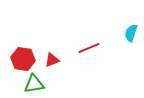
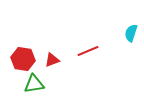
red line: moved 1 px left, 3 px down
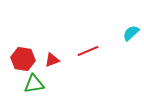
cyan semicircle: rotated 30 degrees clockwise
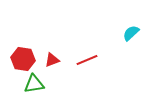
red line: moved 1 px left, 9 px down
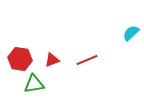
red hexagon: moved 3 px left
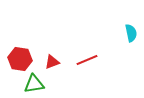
cyan semicircle: rotated 120 degrees clockwise
red triangle: moved 2 px down
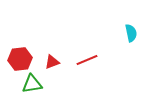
red hexagon: rotated 15 degrees counterclockwise
green triangle: moved 2 px left
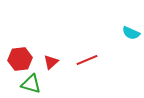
cyan semicircle: rotated 126 degrees clockwise
red triangle: moved 1 px left; rotated 21 degrees counterclockwise
green triangle: moved 1 px left; rotated 25 degrees clockwise
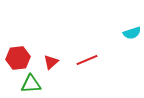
cyan semicircle: moved 1 px right; rotated 42 degrees counterclockwise
red hexagon: moved 2 px left, 1 px up
green triangle: rotated 20 degrees counterclockwise
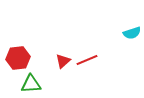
red triangle: moved 12 px right, 1 px up
